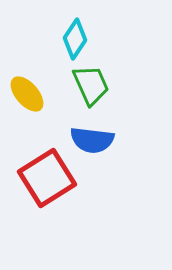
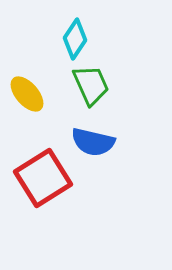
blue semicircle: moved 1 px right, 2 px down; rotated 6 degrees clockwise
red square: moved 4 px left
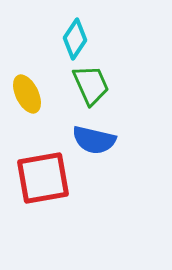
yellow ellipse: rotated 15 degrees clockwise
blue semicircle: moved 1 px right, 2 px up
red square: rotated 22 degrees clockwise
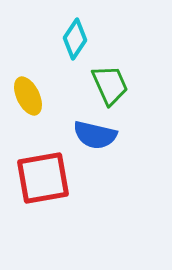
green trapezoid: moved 19 px right
yellow ellipse: moved 1 px right, 2 px down
blue semicircle: moved 1 px right, 5 px up
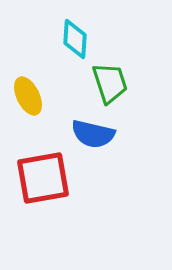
cyan diamond: rotated 30 degrees counterclockwise
green trapezoid: moved 2 px up; rotated 6 degrees clockwise
blue semicircle: moved 2 px left, 1 px up
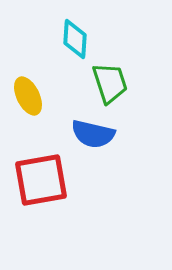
red square: moved 2 px left, 2 px down
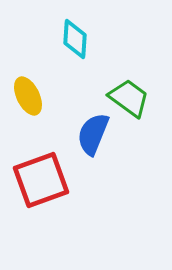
green trapezoid: moved 19 px right, 15 px down; rotated 36 degrees counterclockwise
blue semicircle: rotated 99 degrees clockwise
red square: rotated 10 degrees counterclockwise
